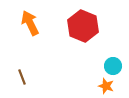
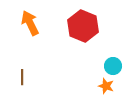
brown line: rotated 21 degrees clockwise
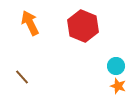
cyan circle: moved 3 px right
brown line: rotated 42 degrees counterclockwise
orange star: moved 12 px right
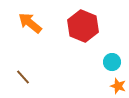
orange arrow: rotated 25 degrees counterclockwise
cyan circle: moved 4 px left, 4 px up
brown line: moved 1 px right
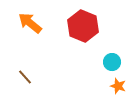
brown line: moved 2 px right
